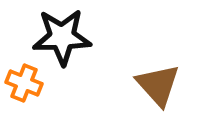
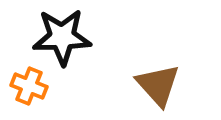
orange cross: moved 5 px right, 3 px down
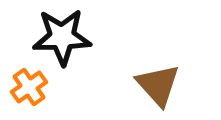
orange cross: moved 1 px down; rotated 33 degrees clockwise
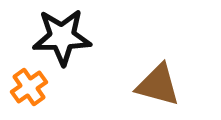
brown triangle: rotated 33 degrees counterclockwise
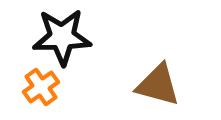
orange cross: moved 12 px right
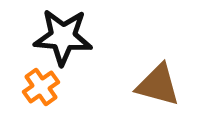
black star: moved 1 px right; rotated 6 degrees clockwise
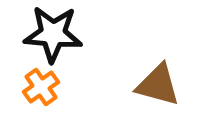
black star: moved 10 px left, 3 px up
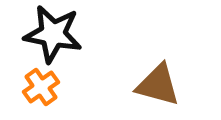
black star: rotated 6 degrees clockwise
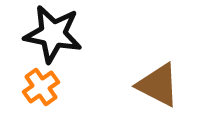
brown triangle: rotated 12 degrees clockwise
